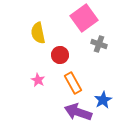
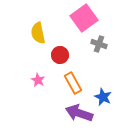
blue star: moved 3 px up; rotated 18 degrees counterclockwise
purple arrow: moved 1 px right, 1 px down
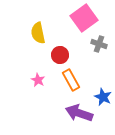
orange rectangle: moved 2 px left, 3 px up
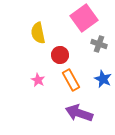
blue star: moved 18 px up
